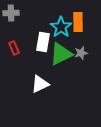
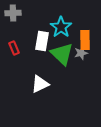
gray cross: moved 2 px right
orange rectangle: moved 7 px right, 18 px down
white rectangle: moved 1 px left, 1 px up
green triangle: moved 1 px right; rotated 50 degrees counterclockwise
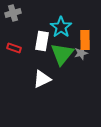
gray cross: rotated 14 degrees counterclockwise
red rectangle: rotated 48 degrees counterclockwise
green triangle: rotated 25 degrees clockwise
white triangle: moved 2 px right, 5 px up
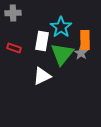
gray cross: rotated 14 degrees clockwise
gray star: rotated 24 degrees counterclockwise
white triangle: moved 3 px up
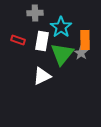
gray cross: moved 22 px right
red rectangle: moved 4 px right, 8 px up
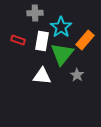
orange rectangle: rotated 42 degrees clockwise
gray star: moved 4 px left, 22 px down
white triangle: rotated 30 degrees clockwise
